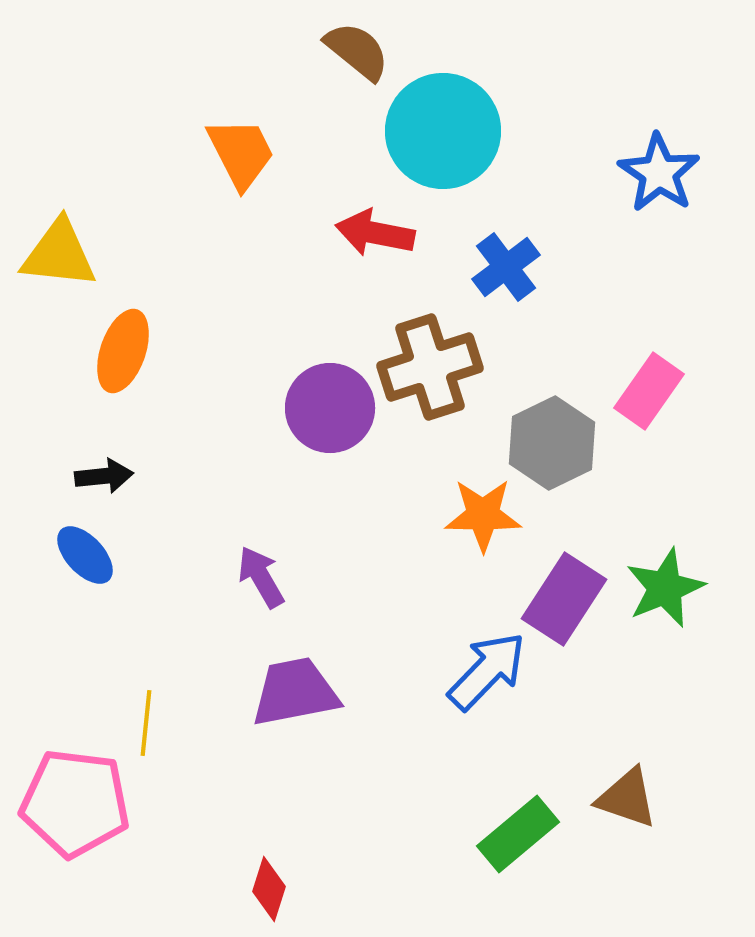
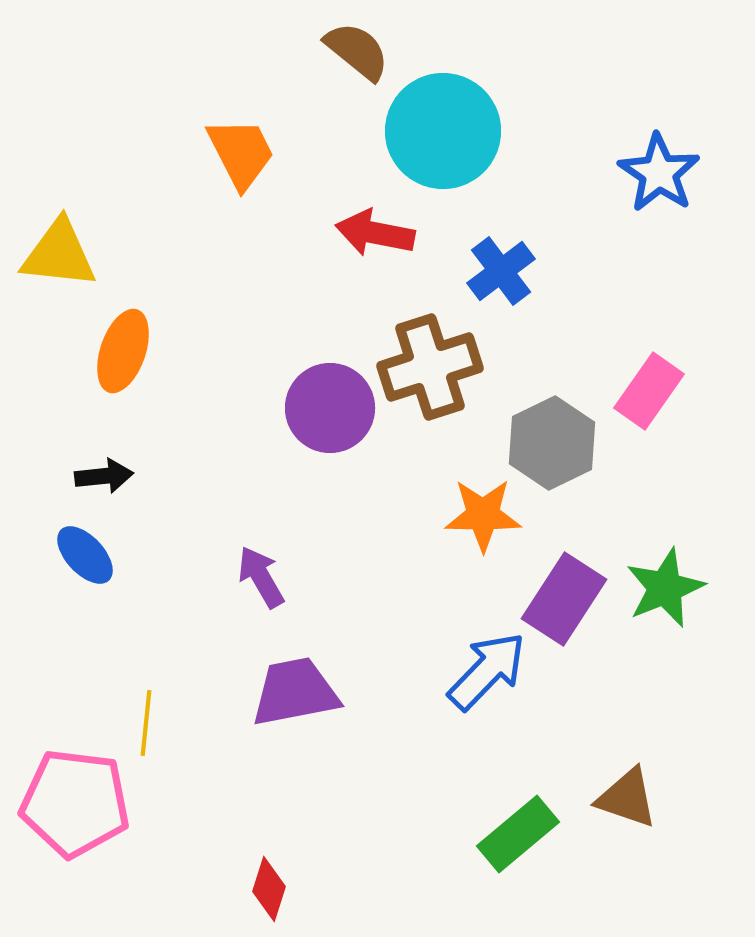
blue cross: moved 5 px left, 4 px down
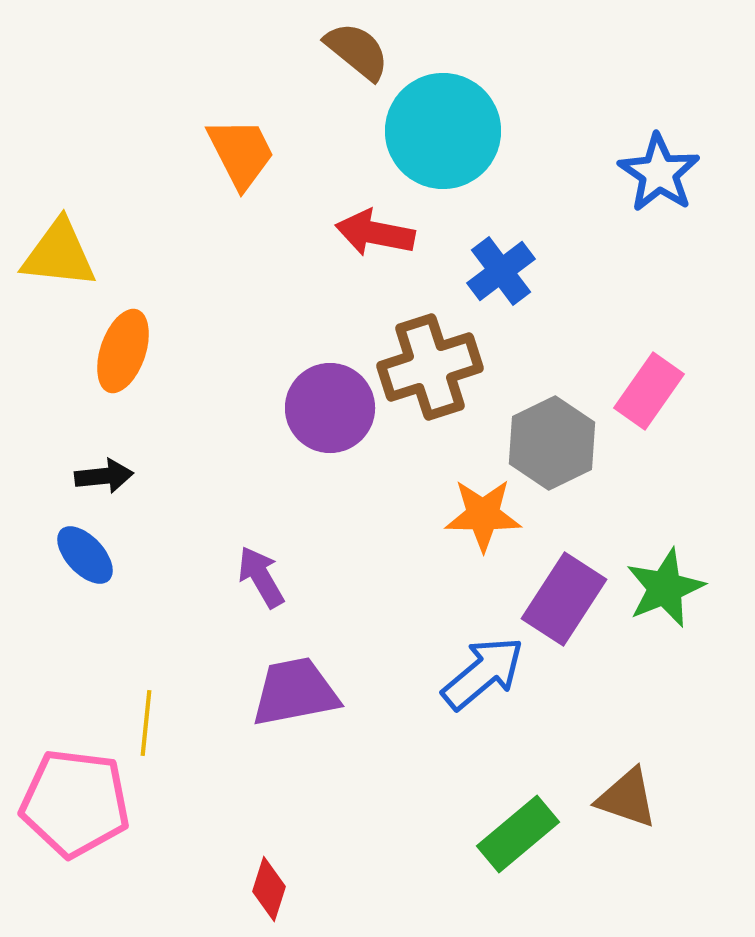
blue arrow: moved 4 px left, 2 px down; rotated 6 degrees clockwise
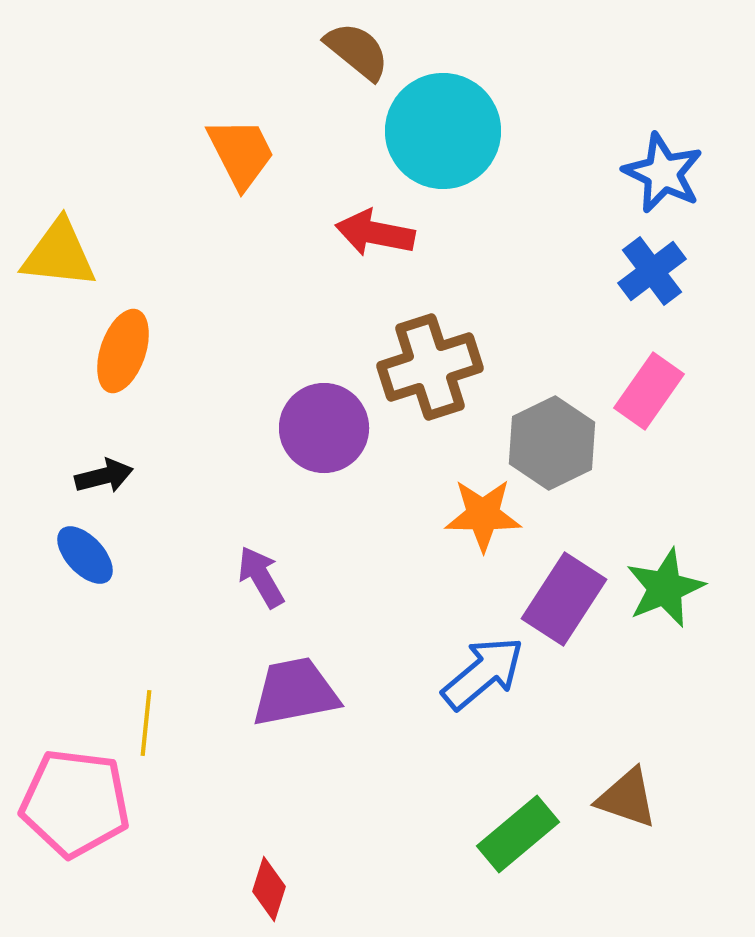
blue star: moved 4 px right; rotated 8 degrees counterclockwise
blue cross: moved 151 px right
purple circle: moved 6 px left, 20 px down
black arrow: rotated 8 degrees counterclockwise
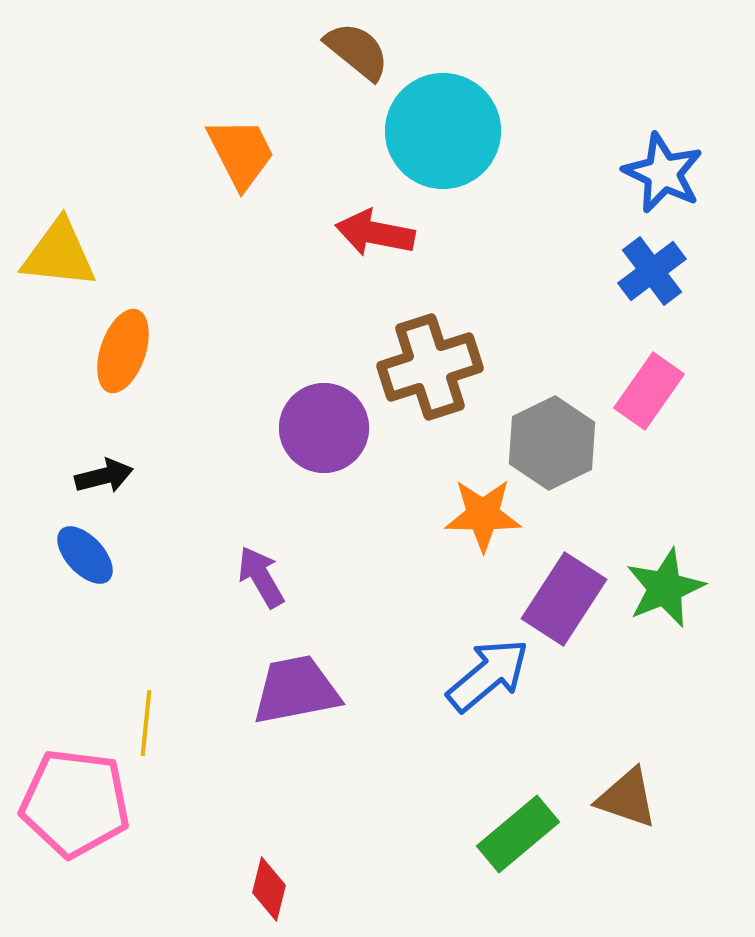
blue arrow: moved 5 px right, 2 px down
purple trapezoid: moved 1 px right, 2 px up
red diamond: rotated 4 degrees counterclockwise
